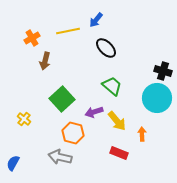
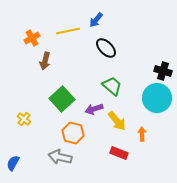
purple arrow: moved 3 px up
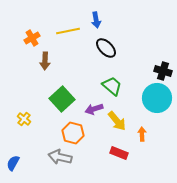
blue arrow: rotated 49 degrees counterclockwise
brown arrow: rotated 12 degrees counterclockwise
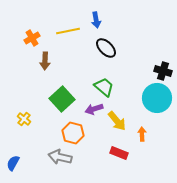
green trapezoid: moved 8 px left, 1 px down
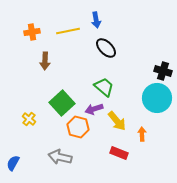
orange cross: moved 6 px up; rotated 21 degrees clockwise
green square: moved 4 px down
yellow cross: moved 5 px right
orange hexagon: moved 5 px right, 6 px up
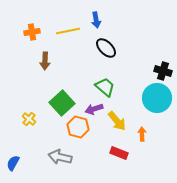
green trapezoid: moved 1 px right
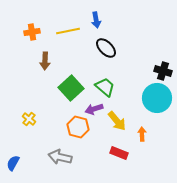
green square: moved 9 px right, 15 px up
